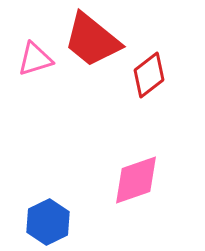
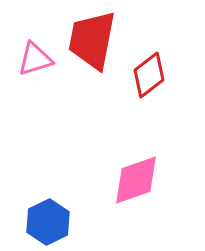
red trapezoid: rotated 62 degrees clockwise
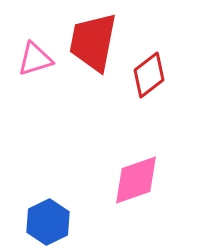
red trapezoid: moved 1 px right, 2 px down
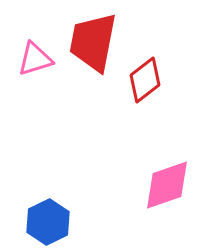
red diamond: moved 4 px left, 5 px down
pink diamond: moved 31 px right, 5 px down
